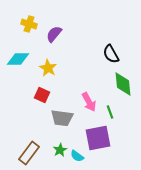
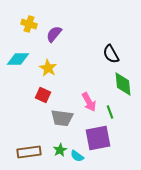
red square: moved 1 px right
brown rectangle: moved 1 px up; rotated 45 degrees clockwise
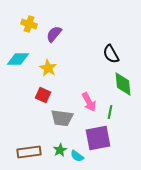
green line: rotated 32 degrees clockwise
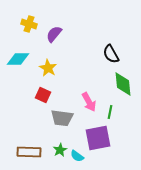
brown rectangle: rotated 10 degrees clockwise
